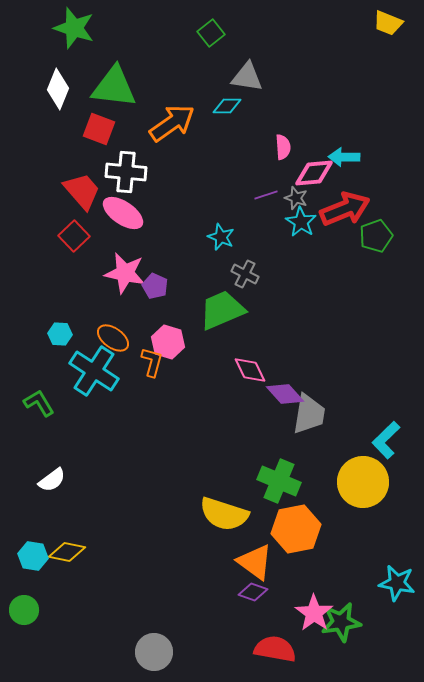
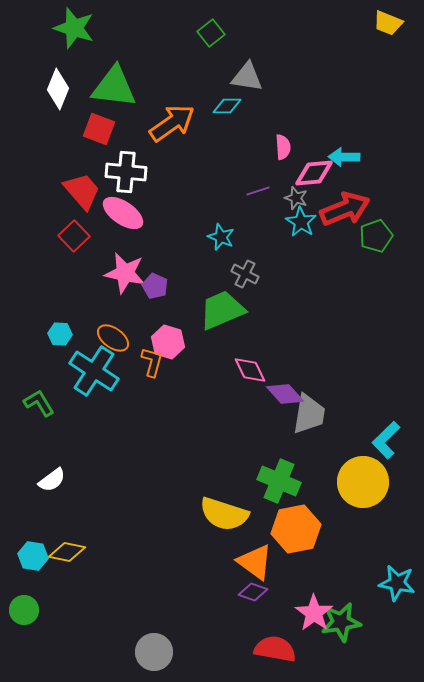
purple line at (266, 195): moved 8 px left, 4 px up
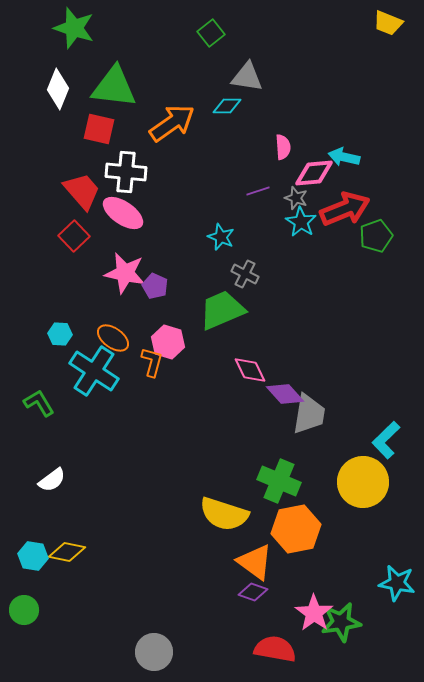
red square at (99, 129): rotated 8 degrees counterclockwise
cyan arrow at (344, 157): rotated 12 degrees clockwise
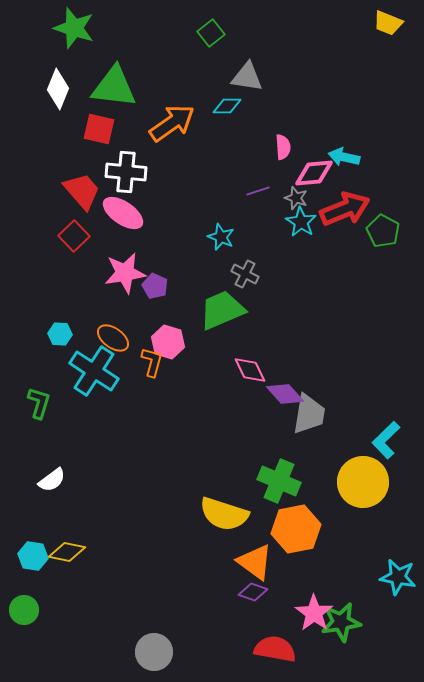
green pentagon at (376, 236): moved 7 px right, 5 px up; rotated 24 degrees counterclockwise
pink star at (125, 273): rotated 21 degrees counterclockwise
green L-shape at (39, 403): rotated 48 degrees clockwise
cyan star at (397, 583): moved 1 px right, 6 px up
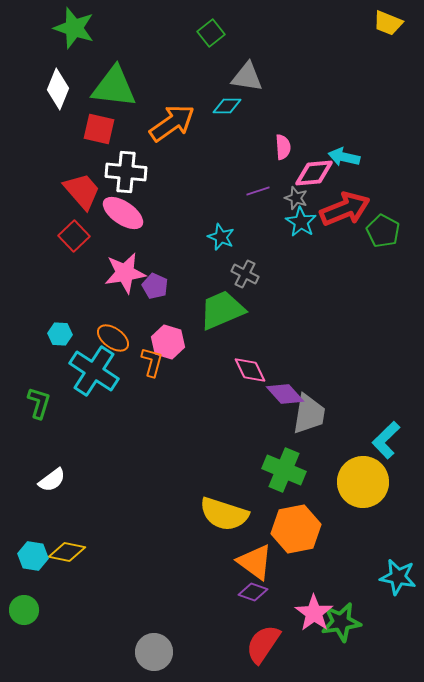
green cross at (279, 481): moved 5 px right, 11 px up
red semicircle at (275, 649): moved 12 px left, 5 px up; rotated 66 degrees counterclockwise
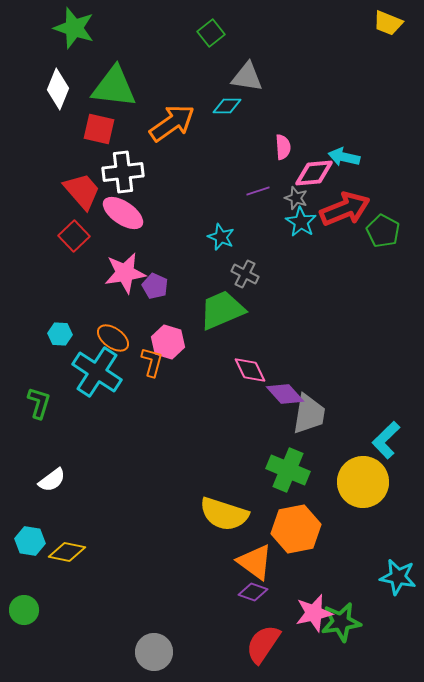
white cross at (126, 172): moved 3 px left; rotated 12 degrees counterclockwise
cyan cross at (94, 371): moved 3 px right, 1 px down
green cross at (284, 470): moved 4 px right
cyan hexagon at (33, 556): moved 3 px left, 15 px up
pink star at (314, 613): rotated 24 degrees clockwise
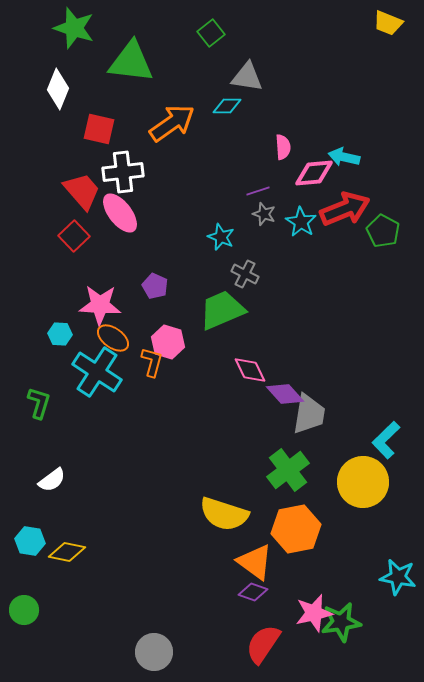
green triangle at (114, 87): moved 17 px right, 25 px up
gray star at (296, 198): moved 32 px left, 16 px down
pink ellipse at (123, 213): moved 3 px left; rotated 18 degrees clockwise
pink star at (125, 273): moved 25 px left, 32 px down; rotated 12 degrees clockwise
green cross at (288, 470): rotated 30 degrees clockwise
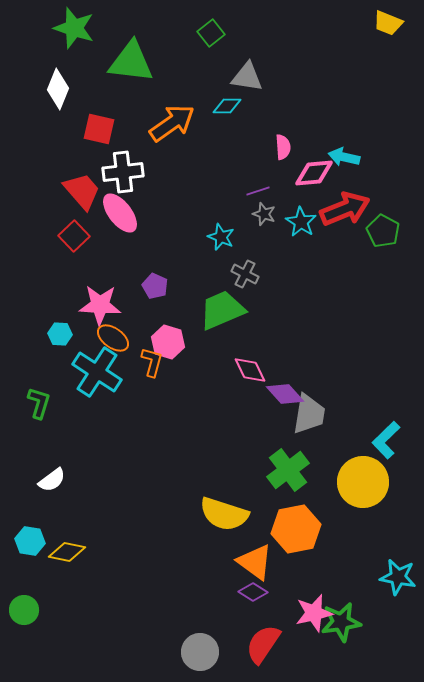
purple diamond at (253, 592): rotated 12 degrees clockwise
gray circle at (154, 652): moved 46 px right
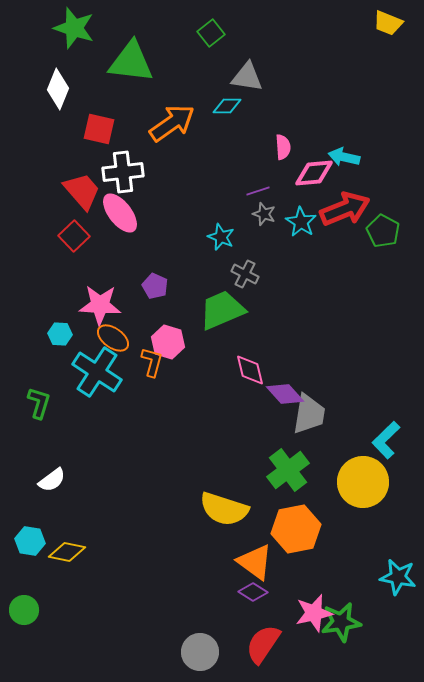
pink diamond at (250, 370): rotated 12 degrees clockwise
yellow semicircle at (224, 514): moved 5 px up
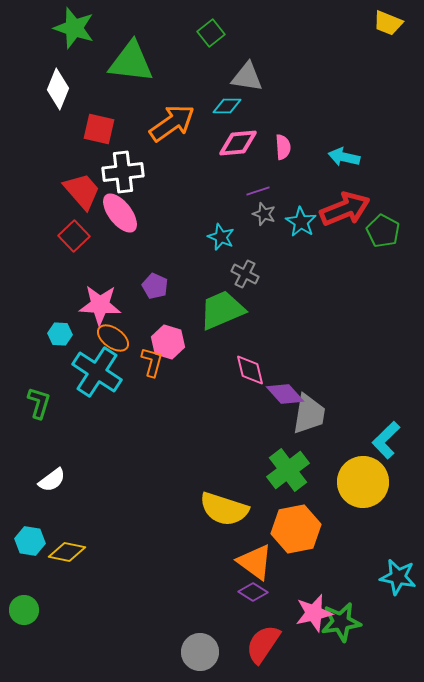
pink diamond at (314, 173): moved 76 px left, 30 px up
